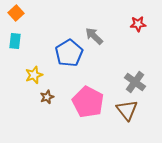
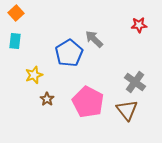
red star: moved 1 px right, 1 px down
gray arrow: moved 3 px down
brown star: moved 2 px down; rotated 16 degrees counterclockwise
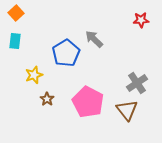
red star: moved 2 px right, 5 px up
blue pentagon: moved 3 px left
gray cross: moved 2 px right, 1 px down; rotated 20 degrees clockwise
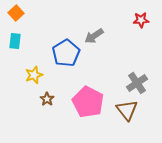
gray arrow: moved 3 px up; rotated 78 degrees counterclockwise
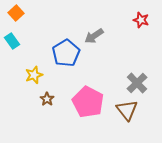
red star: rotated 21 degrees clockwise
cyan rectangle: moved 3 px left; rotated 42 degrees counterclockwise
gray cross: rotated 10 degrees counterclockwise
